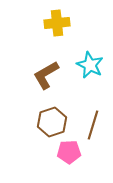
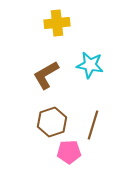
cyan star: rotated 16 degrees counterclockwise
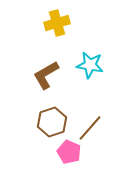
yellow cross: rotated 10 degrees counterclockwise
brown line: moved 3 px left, 3 px down; rotated 24 degrees clockwise
pink pentagon: rotated 25 degrees clockwise
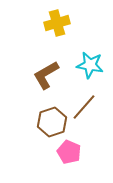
brown line: moved 6 px left, 21 px up
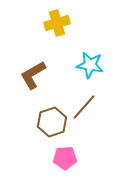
brown L-shape: moved 13 px left
pink pentagon: moved 4 px left, 6 px down; rotated 25 degrees counterclockwise
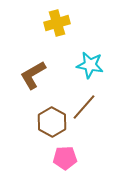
brown hexagon: rotated 12 degrees counterclockwise
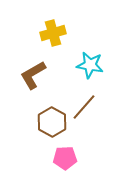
yellow cross: moved 4 px left, 10 px down
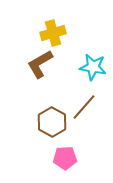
cyan star: moved 3 px right, 2 px down
brown L-shape: moved 7 px right, 11 px up
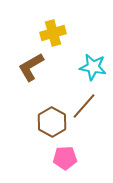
brown L-shape: moved 9 px left, 3 px down
brown line: moved 1 px up
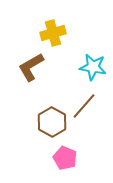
pink pentagon: rotated 25 degrees clockwise
